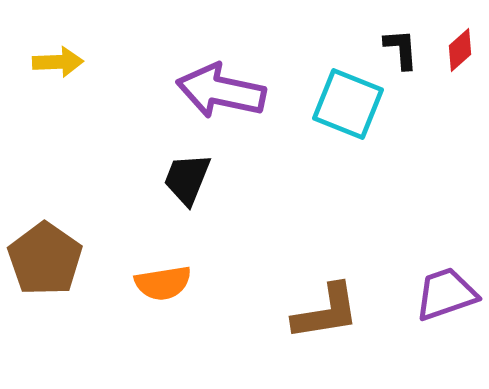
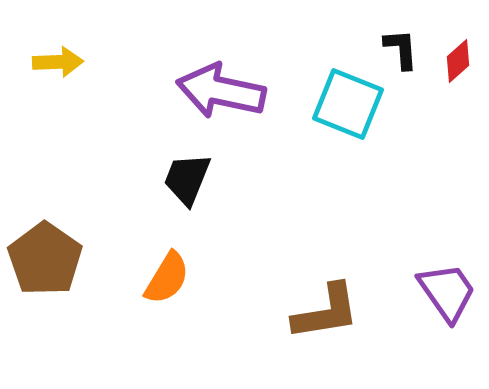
red diamond: moved 2 px left, 11 px down
orange semicircle: moved 4 px right, 5 px up; rotated 50 degrees counterclockwise
purple trapezoid: moved 1 px right, 2 px up; rotated 74 degrees clockwise
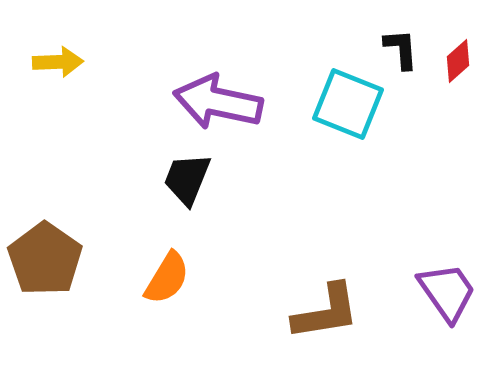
purple arrow: moved 3 px left, 11 px down
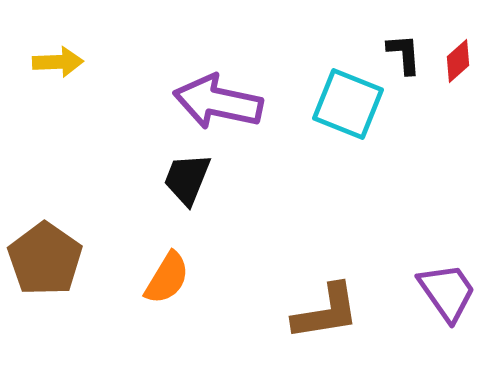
black L-shape: moved 3 px right, 5 px down
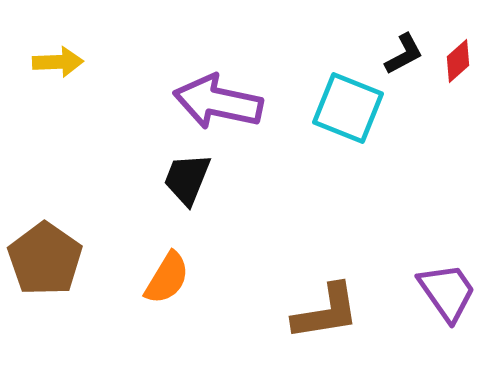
black L-shape: rotated 66 degrees clockwise
cyan square: moved 4 px down
